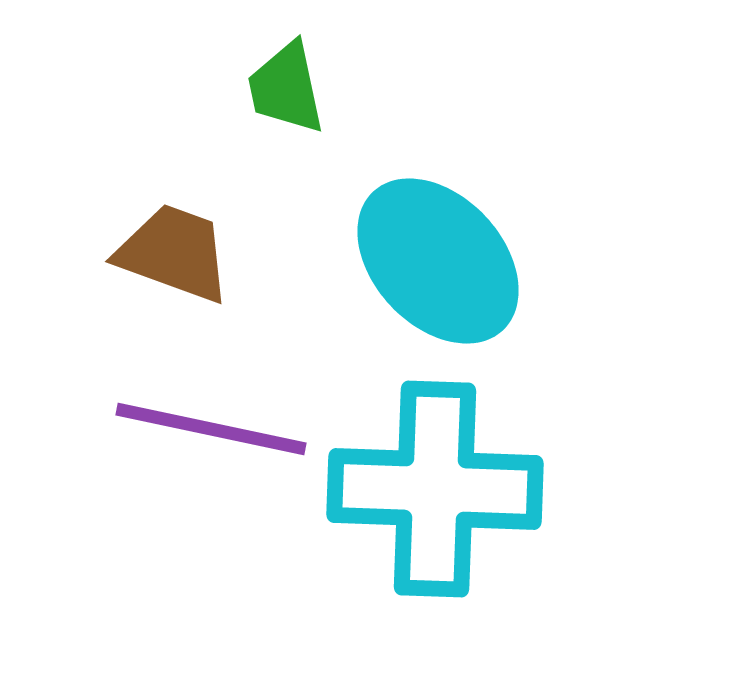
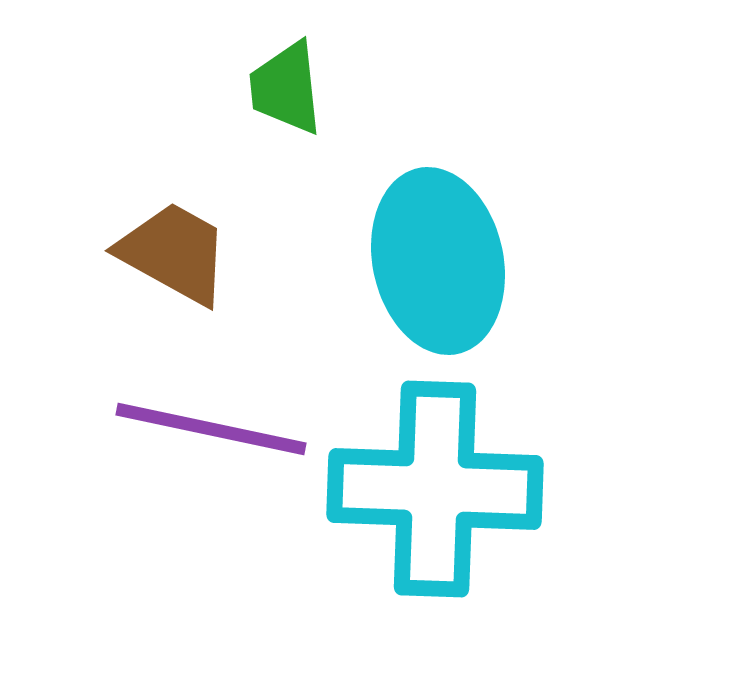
green trapezoid: rotated 6 degrees clockwise
brown trapezoid: rotated 9 degrees clockwise
cyan ellipse: rotated 31 degrees clockwise
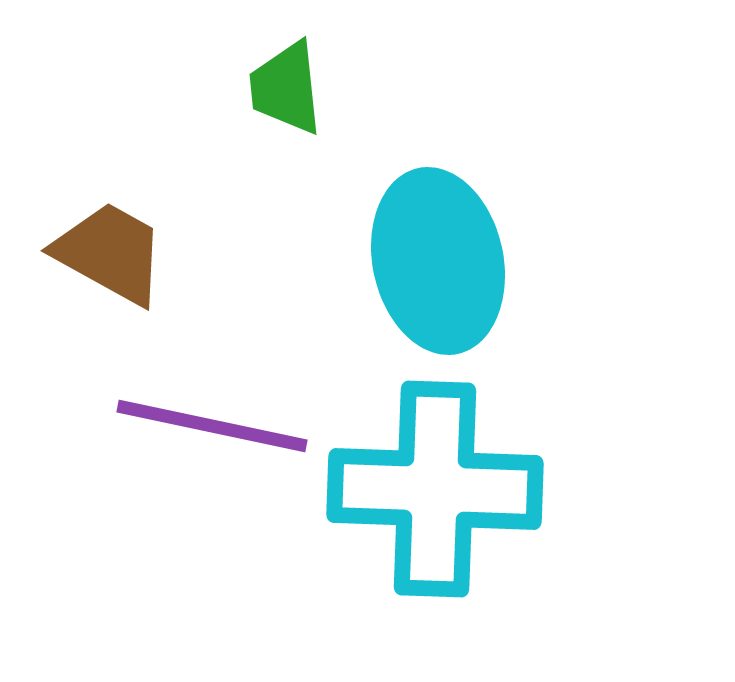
brown trapezoid: moved 64 px left
purple line: moved 1 px right, 3 px up
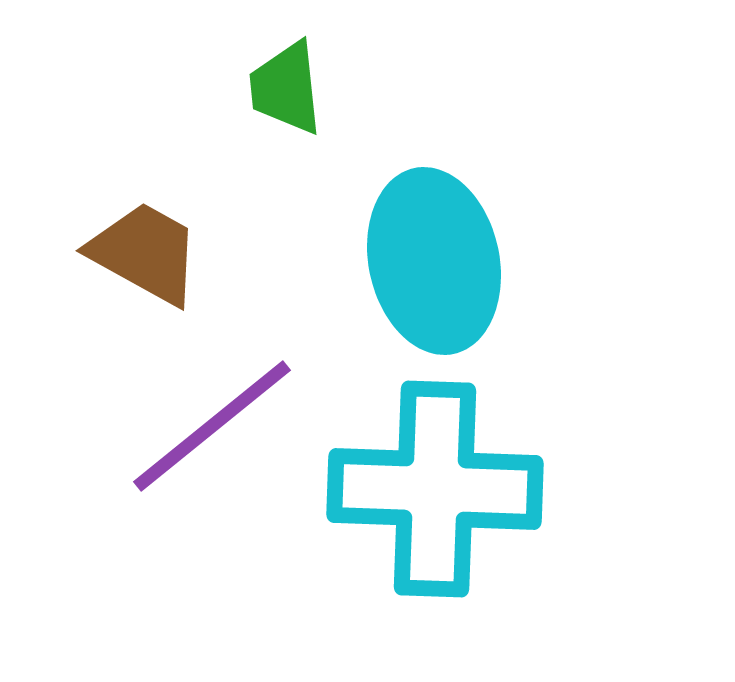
brown trapezoid: moved 35 px right
cyan ellipse: moved 4 px left
purple line: rotated 51 degrees counterclockwise
